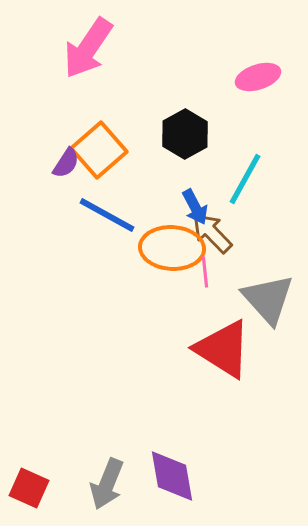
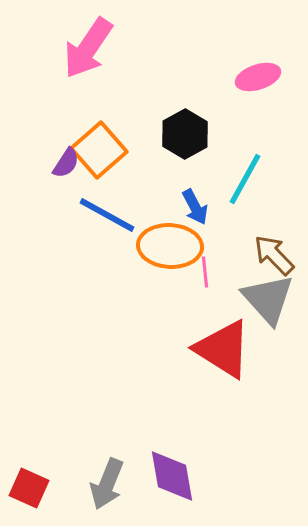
brown arrow: moved 62 px right, 22 px down
orange ellipse: moved 2 px left, 2 px up
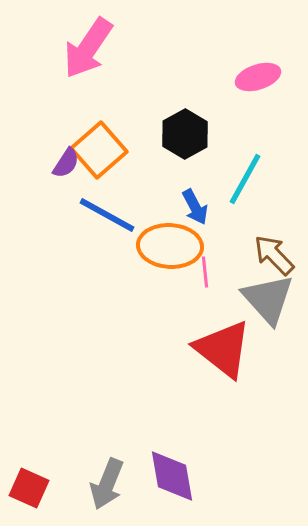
red triangle: rotated 6 degrees clockwise
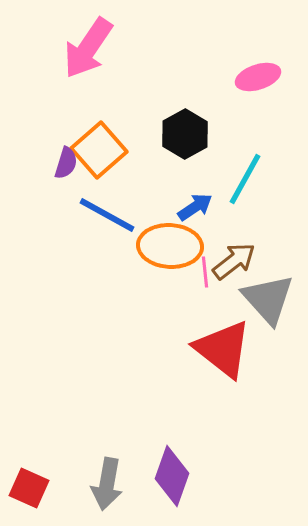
purple semicircle: rotated 16 degrees counterclockwise
blue arrow: rotated 96 degrees counterclockwise
brown arrow: moved 40 px left, 6 px down; rotated 96 degrees clockwise
purple diamond: rotated 30 degrees clockwise
gray arrow: rotated 12 degrees counterclockwise
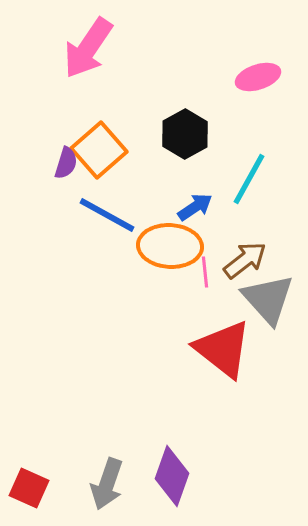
cyan line: moved 4 px right
brown arrow: moved 11 px right, 1 px up
gray arrow: rotated 9 degrees clockwise
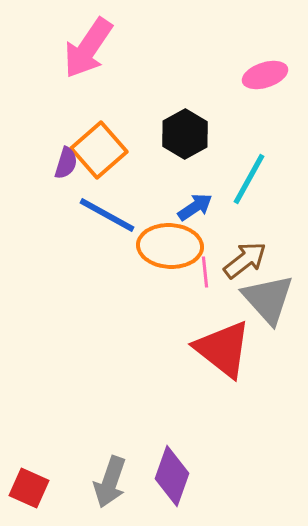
pink ellipse: moved 7 px right, 2 px up
gray arrow: moved 3 px right, 2 px up
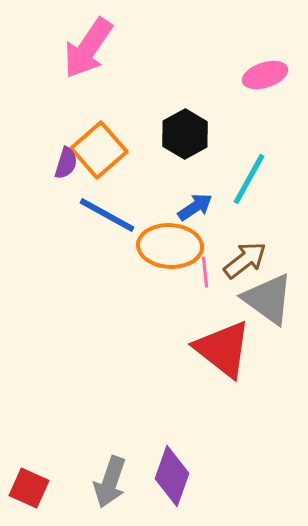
gray triangle: rotated 12 degrees counterclockwise
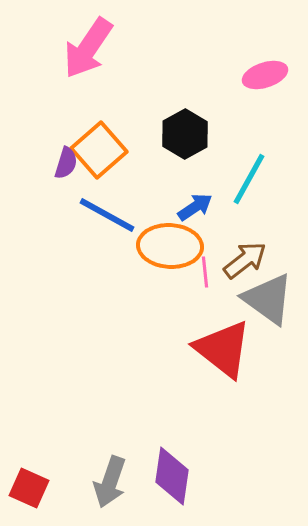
purple diamond: rotated 12 degrees counterclockwise
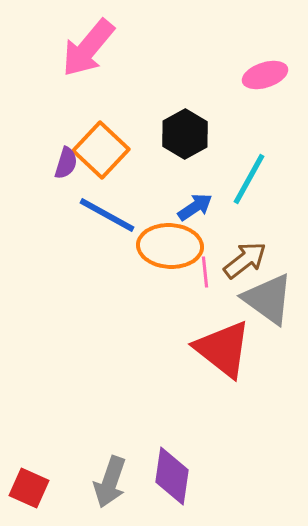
pink arrow: rotated 6 degrees clockwise
orange square: moved 2 px right; rotated 6 degrees counterclockwise
